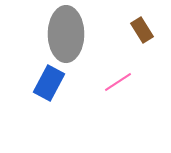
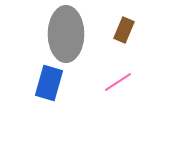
brown rectangle: moved 18 px left; rotated 55 degrees clockwise
blue rectangle: rotated 12 degrees counterclockwise
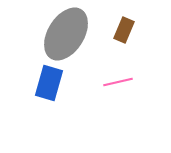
gray ellipse: rotated 32 degrees clockwise
pink line: rotated 20 degrees clockwise
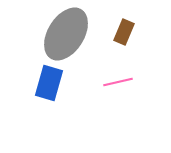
brown rectangle: moved 2 px down
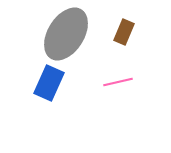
blue rectangle: rotated 8 degrees clockwise
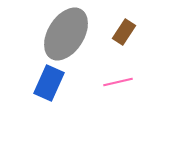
brown rectangle: rotated 10 degrees clockwise
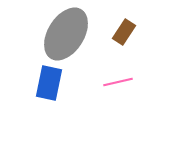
blue rectangle: rotated 12 degrees counterclockwise
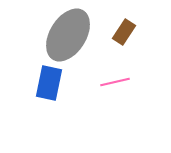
gray ellipse: moved 2 px right, 1 px down
pink line: moved 3 px left
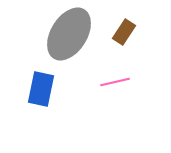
gray ellipse: moved 1 px right, 1 px up
blue rectangle: moved 8 px left, 6 px down
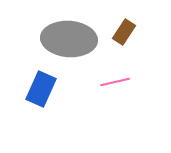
gray ellipse: moved 5 px down; rotated 62 degrees clockwise
blue rectangle: rotated 12 degrees clockwise
